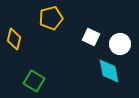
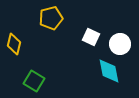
yellow diamond: moved 5 px down
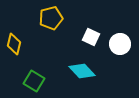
cyan diamond: moved 27 px left; rotated 32 degrees counterclockwise
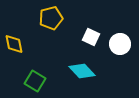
yellow diamond: rotated 25 degrees counterclockwise
green square: moved 1 px right
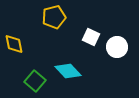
yellow pentagon: moved 3 px right, 1 px up
white circle: moved 3 px left, 3 px down
cyan diamond: moved 14 px left
green square: rotated 10 degrees clockwise
